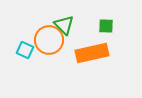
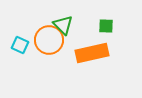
green triangle: moved 1 px left
cyan square: moved 5 px left, 5 px up
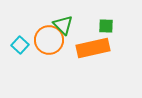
cyan square: rotated 18 degrees clockwise
orange rectangle: moved 1 px right, 5 px up
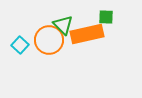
green square: moved 9 px up
orange rectangle: moved 6 px left, 14 px up
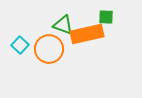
green triangle: rotated 25 degrees counterclockwise
orange circle: moved 9 px down
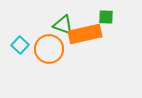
orange rectangle: moved 2 px left
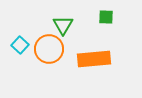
green triangle: rotated 40 degrees clockwise
orange rectangle: moved 9 px right, 25 px down; rotated 8 degrees clockwise
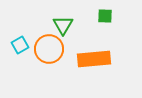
green square: moved 1 px left, 1 px up
cyan square: rotated 18 degrees clockwise
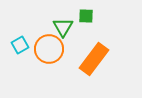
green square: moved 19 px left
green triangle: moved 2 px down
orange rectangle: rotated 48 degrees counterclockwise
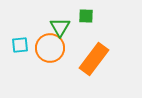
green triangle: moved 3 px left
cyan square: rotated 24 degrees clockwise
orange circle: moved 1 px right, 1 px up
